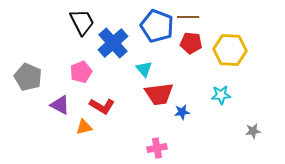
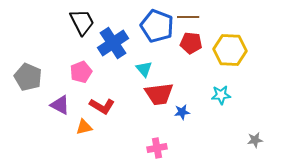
blue cross: rotated 8 degrees clockwise
gray star: moved 2 px right, 9 px down
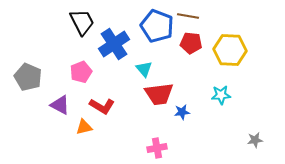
brown line: moved 1 px up; rotated 10 degrees clockwise
blue cross: moved 1 px right, 1 px down
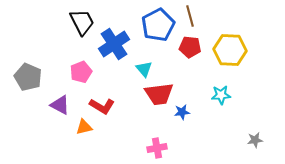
brown line: moved 2 px right; rotated 65 degrees clockwise
blue pentagon: moved 1 px right, 1 px up; rotated 24 degrees clockwise
red pentagon: moved 1 px left, 4 px down
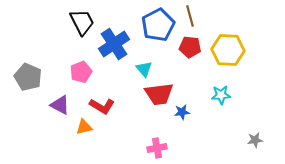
yellow hexagon: moved 2 px left
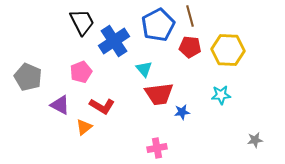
blue cross: moved 3 px up
orange triangle: rotated 24 degrees counterclockwise
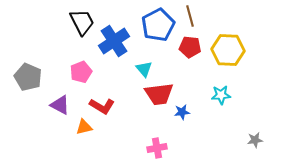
orange triangle: rotated 24 degrees clockwise
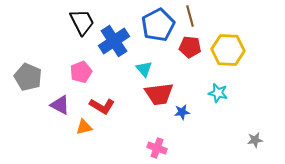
cyan star: moved 3 px left, 2 px up; rotated 18 degrees clockwise
pink cross: rotated 30 degrees clockwise
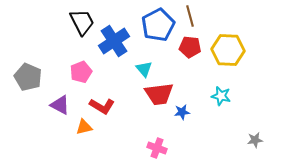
cyan star: moved 3 px right, 3 px down
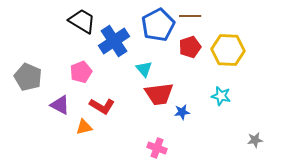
brown line: rotated 75 degrees counterclockwise
black trapezoid: moved 1 px up; rotated 32 degrees counterclockwise
red pentagon: rotated 25 degrees counterclockwise
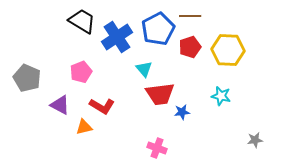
blue pentagon: moved 4 px down
blue cross: moved 3 px right, 4 px up
gray pentagon: moved 1 px left, 1 px down
red trapezoid: moved 1 px right
